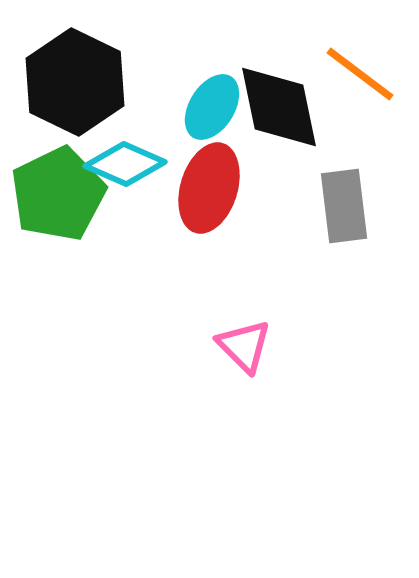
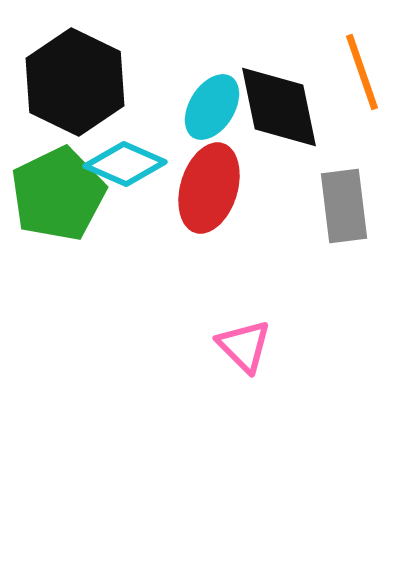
orange line: moved 2 px right, 2 px up; rotated 34 degrees clockwise
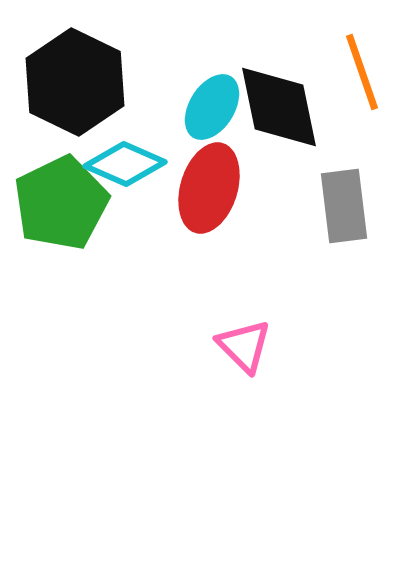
green pentagon: moved 3 px right, 9 px down
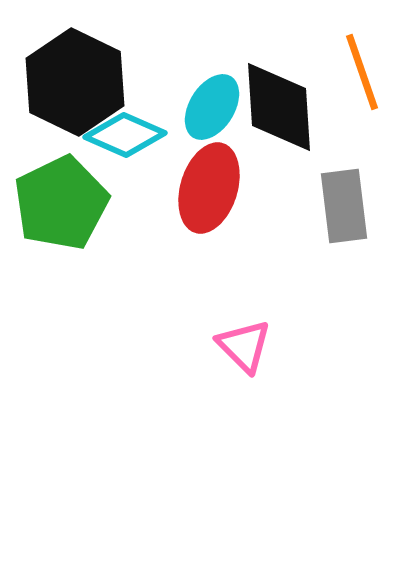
black diamond: rotated 8 degrees clockwise
cyan diamond: moved 29 px up
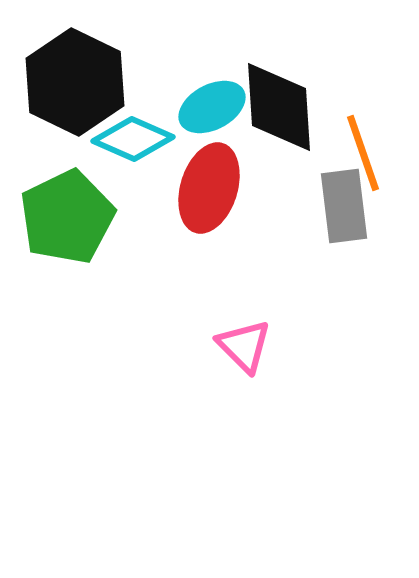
orange line: moved 1 px right, 81 px down
cyan ellipse: rotated 30 degrees clockwise
cyan diamond: moved 8 px right, 4 px down
green pentagon: moved 6 px right, 14 px down
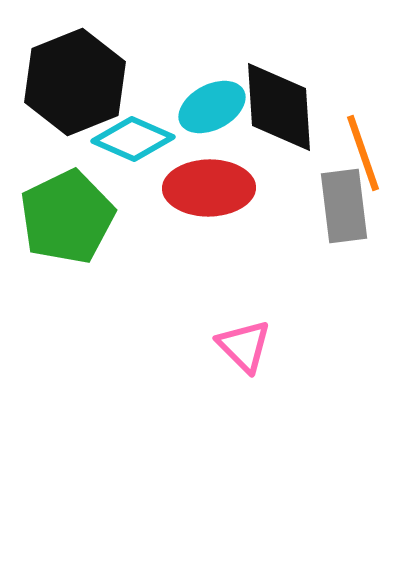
black hexagon: rotated 12 degrees clockwise
red ellipse: rotated 72 degrees clockwise
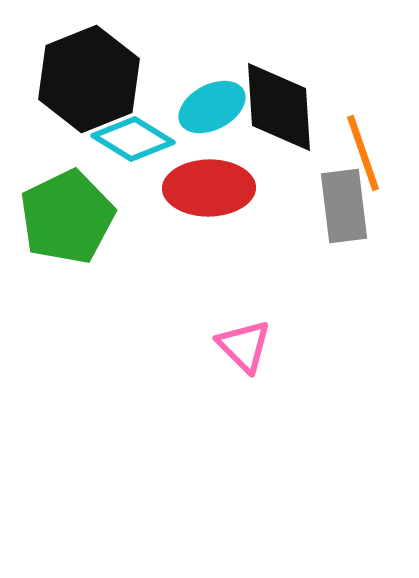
black hexagon: moved 14 px right, 3 px up
cyan diamond: rotated 8 degrees clockwise
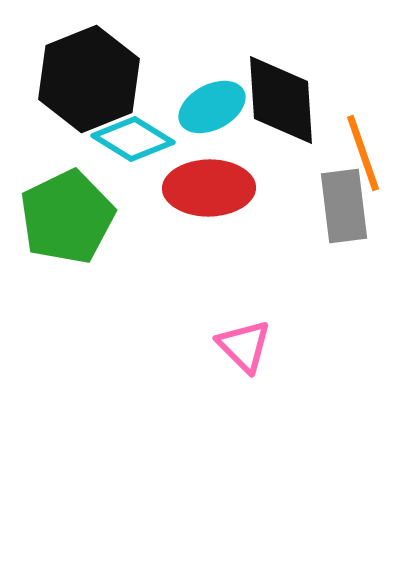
black diamond: moved 2 px right, 7 px up
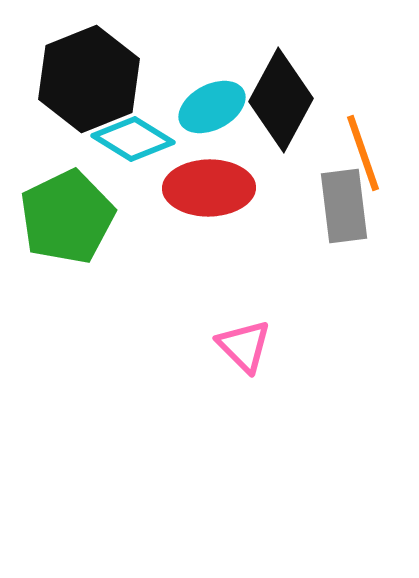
black diamond: rotated 32 degrees clockwise
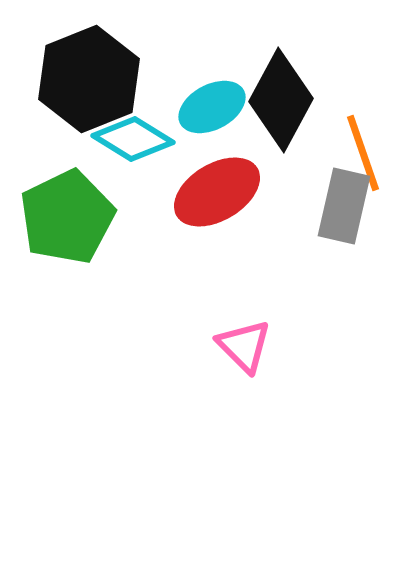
red ellipse: moved 8 px right, 4 px down; rotated 30 degrees counterclockwise
gray rectangle: rotated 20 degrees clockwise
